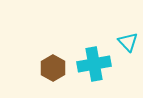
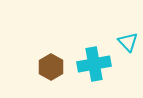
brown hexagon: moved 2 px left, 1 px up
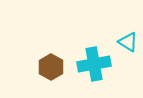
cyan triangle: rotated 15 degrees counterclockwise
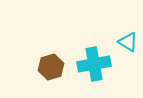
brown hexagon: rotated 15 degrees clockwise
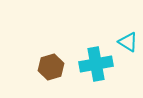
cyan cross: moved 2 px right
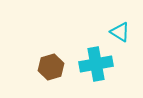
cyan triangle: moved 8 px left, 10 px up
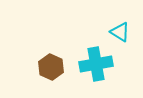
brown hexagon: rotated 20 degrees counterclockwise
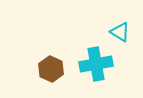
brown hexagon: moved 2 px down
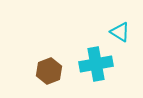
brown hexagon: moved 2 px left, 2 px down; rotated 15 degrees clockwise
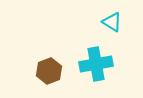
cyan triangle: moved 8 px left, 10 px up
